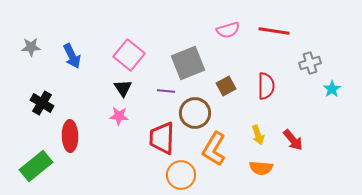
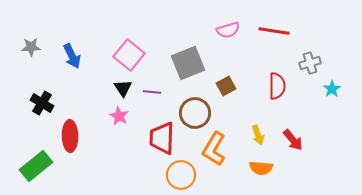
red semicircle: moved 11 px right
purple line: moved 14 px left, 1 px down
pink star: rotated 24 degrees clockwise
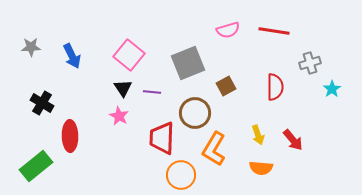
red semicircle: moved 2 px left, 1 px down
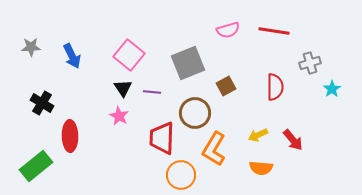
yellow arrow: rotated 84 degrees clockwise
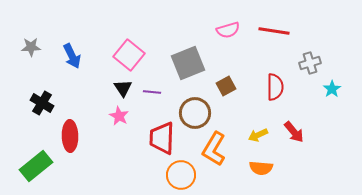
red arrow: moved 1 px right, 8 px up
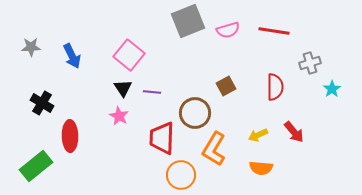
gray square: moved 42 px up
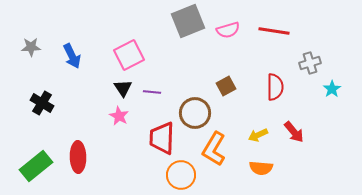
pink square: rotated 24 degrees clockwise
red ellipse: moved 8 px right, 21 px down
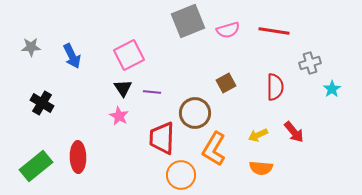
brown square: moved 3 px up
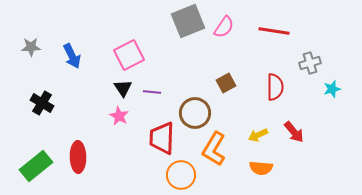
pink semicircle: moved 4 px left, 3 px up; rotated 40 degrees counterclockwise
cyan star: rotated 18 degrees clockwise
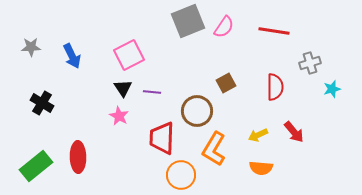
brown circle: moved 2 px right, 2 px up
